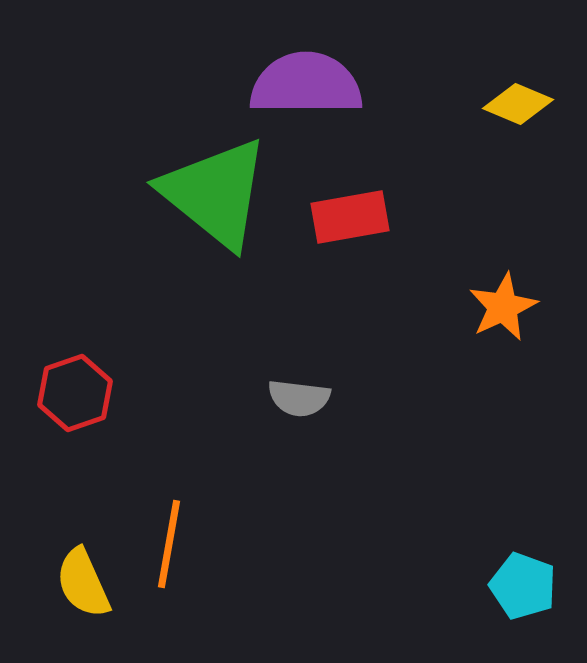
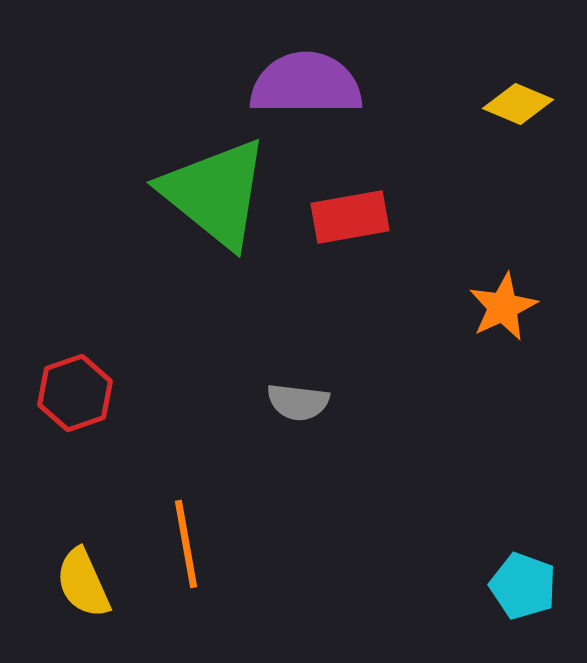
gray semicircle: moved 1 px left, 4 px down
orange line: moved 17 px right; rotated 20 degrees counterclockwise
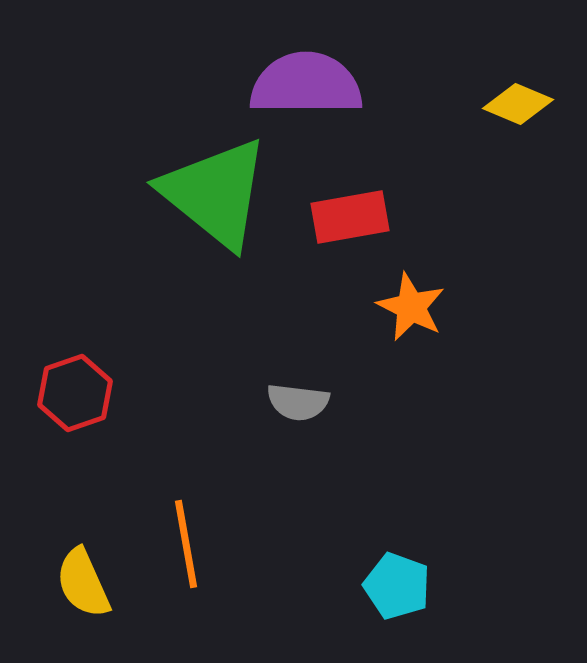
orange star: moved 92 px left; rotated 20 degrees counterclockwise
cyan pentagon: moved 126 px left
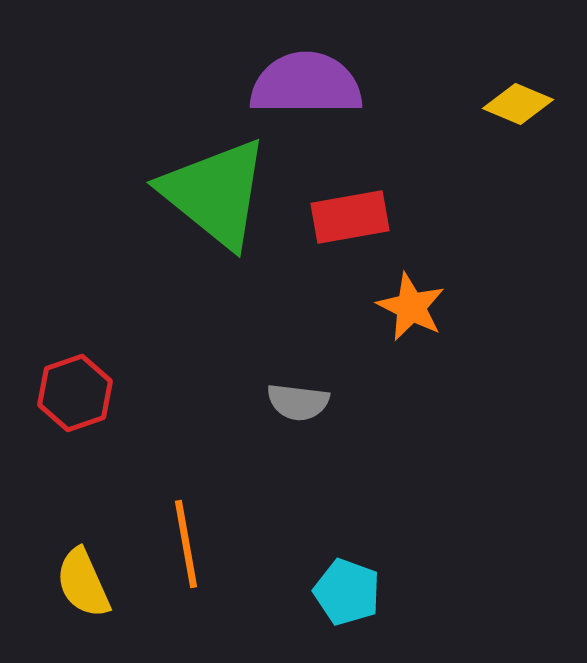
cyan pentagon: moved 50 px left, 6 px down
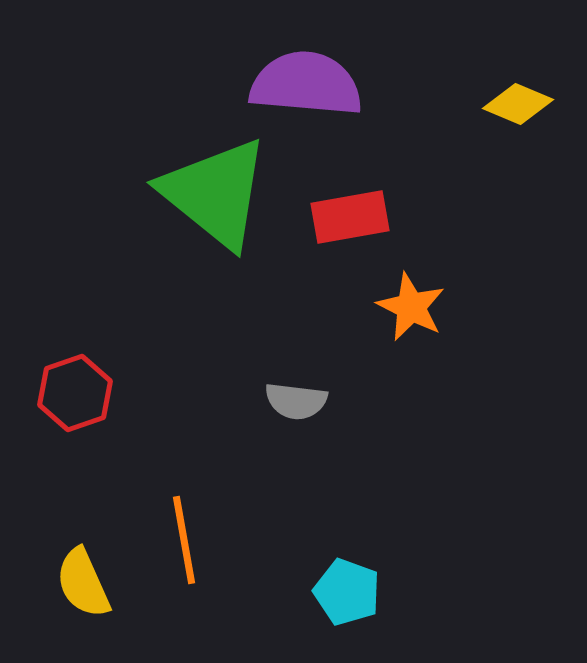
purple semicircle: rotated 5 degrees clockwise
gray semicircle: moved 2 px left, 1 px up
orange line: moved 2 px left, 4 px up
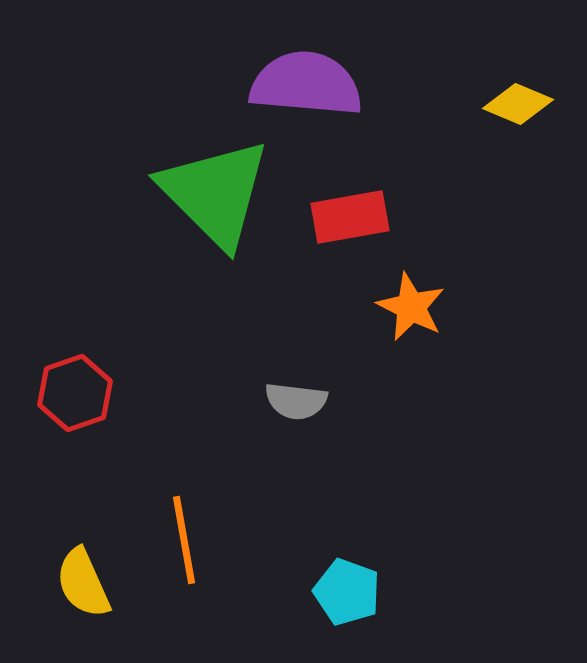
green triangle: rotated 6 degrees clockwise
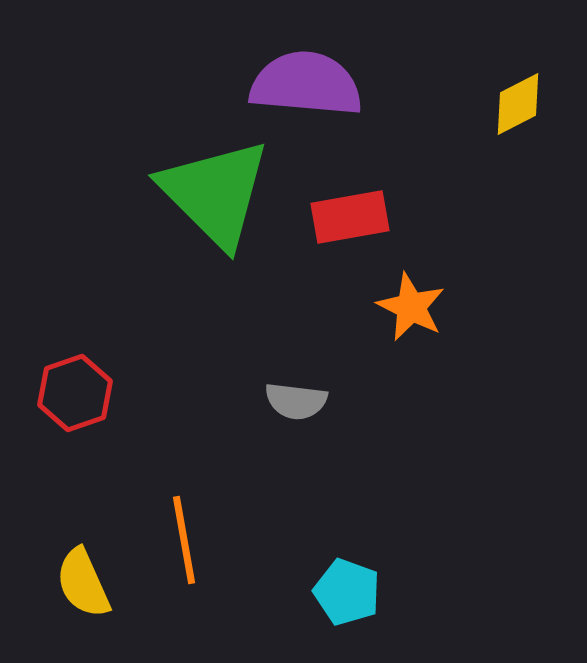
yellow diamond: rotated 50 degrees counterclockwise
